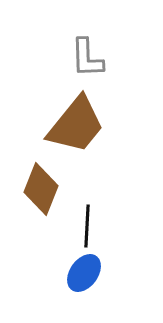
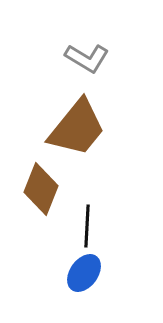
gray L-shape: rotated 57 degrees counterclockwise
brown trapezoid: moved 1 px right, 3 px down
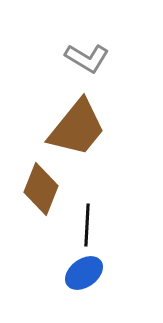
black line: moved 1 px up
blue ellipse: rotated 18 degrees clockwise
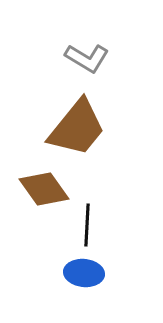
brown diamond: moved 3 px right; rotated 57 degrees counterclockwise
blue ellipse: rotated 42 degrees clockwise
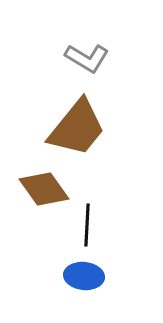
blue ellipse: moved 3 px down
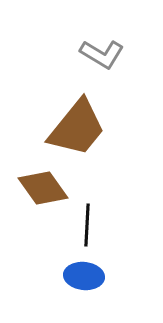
gray L-shape: moved 15 px right, 4 px up
brown diamond: moved 1 px left, 1 px up
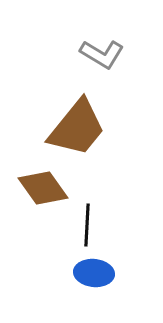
blue ellipse: moved 10 px right, 3 px up
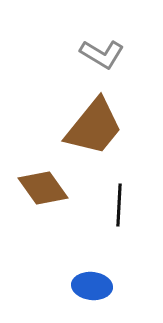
brown trapezoid: moved 17 px right, 1 px up
black line: moved 32 px right, 20 px up
blue ellipse: moved 2 px left, 13 px down
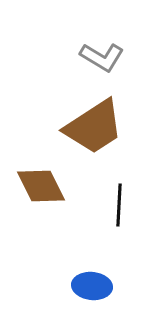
gray L-shape: moved 3 px down
brown trapezoid: rotated 18 degrees clockwise
brown diamond: moved 2 px left, 2 px up; rotated 9 degrees clockwise
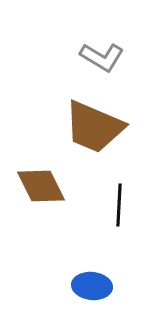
brown trapezoid: rotated 56 degrees clockwise
